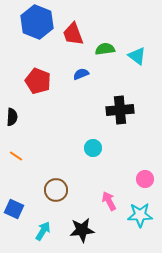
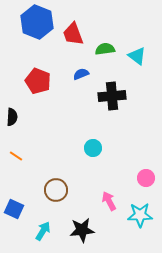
black cross: moved 8 px left, 14 px up
pink circle: moved 1 px right, 1 px up
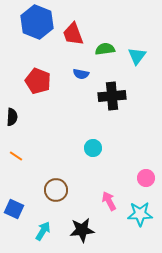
cyan triangle: rotated 30 degrees clockwise
blue semicircle: rotated 147 degrees counterclockwise
cyan star: moved 1 px up
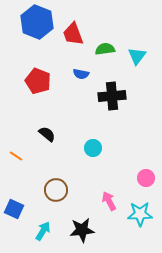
black semicircle: moved 35 px right, 17 px down; rotated 54 degrees counterclockwise
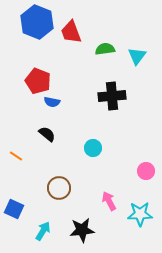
red trapezoid: moved 2 px left, 2 px up
blue semicircle: moved 29 px left, 28 px down
pink circle: moved 7 px up
brown circle: moved 3 px right, 2 px up
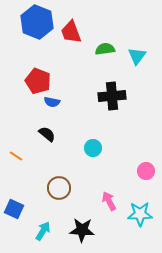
black star: rotated 10 degrees clockwise
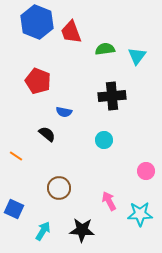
blue semicircle: moved 12 px right, 10 px down
cyan circle: moved 11 px right, 8 px up
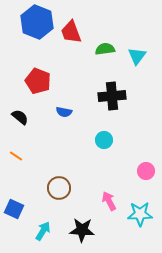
black semicircle: moved 27 px left, 17 px up
